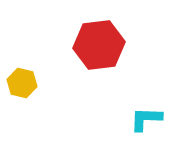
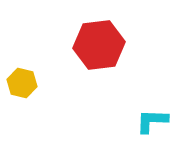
cyan L-shape: moved 6 px right, 2 px down
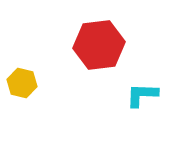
cyan L-shape: moved 10 px left, 26 px up
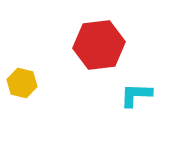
cyan L-shape: moved 6 px left
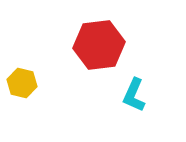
cyan L-shape: moved 2 px left; rotated 68 degrees counterclockwise
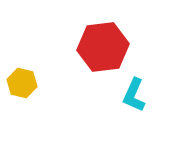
red hexagon: moved 4 px right, 2 px down
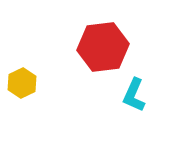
yellow hexagon: rotated 20 degrees clockwise
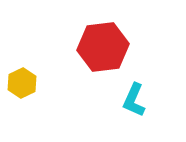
cyan L-shape: moved 5 px down
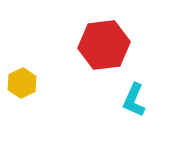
red hexagon: moved 1 px right, 2 px up
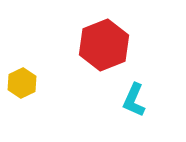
red hexagon: rotated 15 degrees counterclockwise
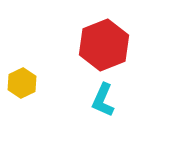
cyan L-shape: moved 31 px left
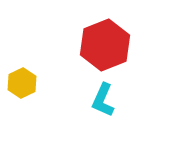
red hexagon: moved 1 px right
